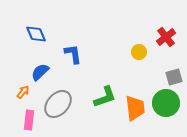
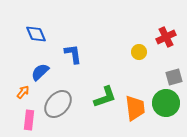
red cross: rotated 12 degrees clockwise
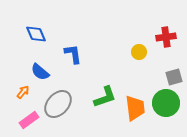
red cross: rotated 18 degrees clockwise
blue semicircle: rotated 96 degrees counterclockwise
pink rectangle: rotated 48 degrees clockwise
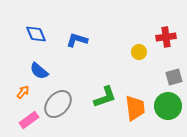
blue L-shape: moved 4 px right, 14 px up; rotated 65 degrees counterclockwise
blue semicircle: moved 1 px left, 1 px up
green circle: moved 2 px right, 3 px down
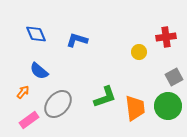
gray square: rotated 12 degrees counterclockwise
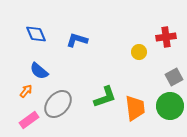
orange arrow: moved 3 px right, 1 px up
green circle: moved 2 px right
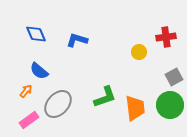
green circle: moved 1 px up
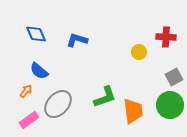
red cross: rotated 12 degrees clockwise
orange trapezoid: moved 2 px left, 3 px down
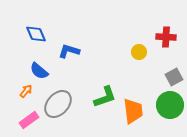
blue L-shape: moved 8 px left, 11 px down
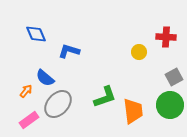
blue semicircle: moved 6 px right, 7 px down
